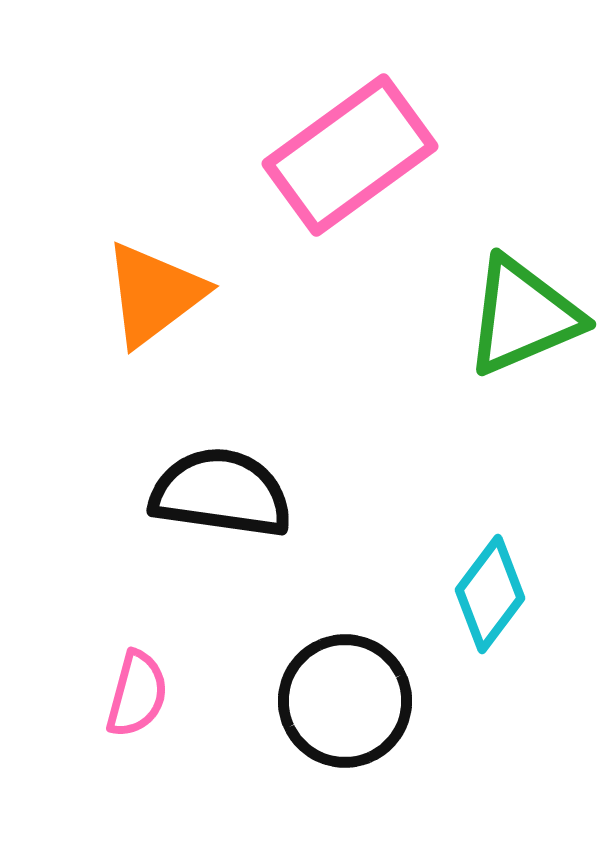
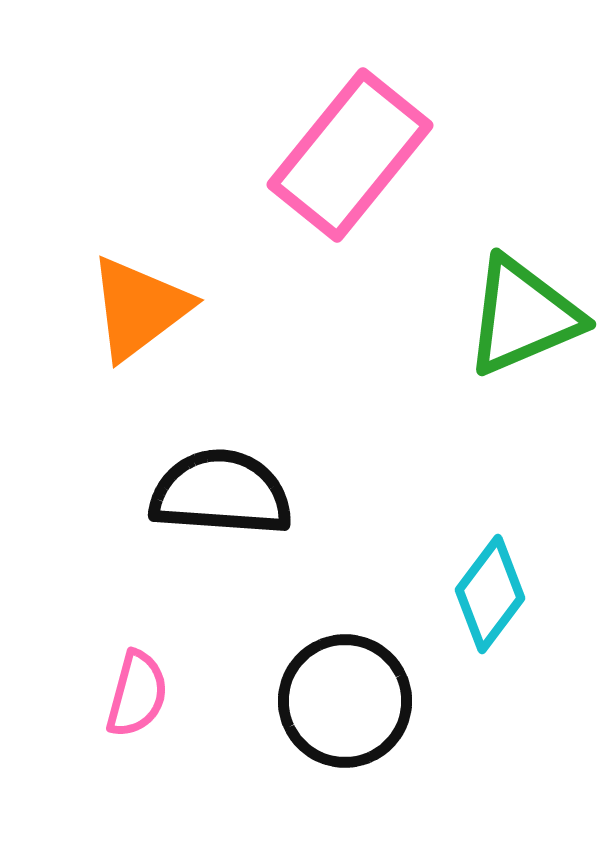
pink rectangle: rotated 15 degrees counterclockwise
orange triangle: moved 15 px left, 14 px down
black semicircle: rotated 4 degrees counterclockwise
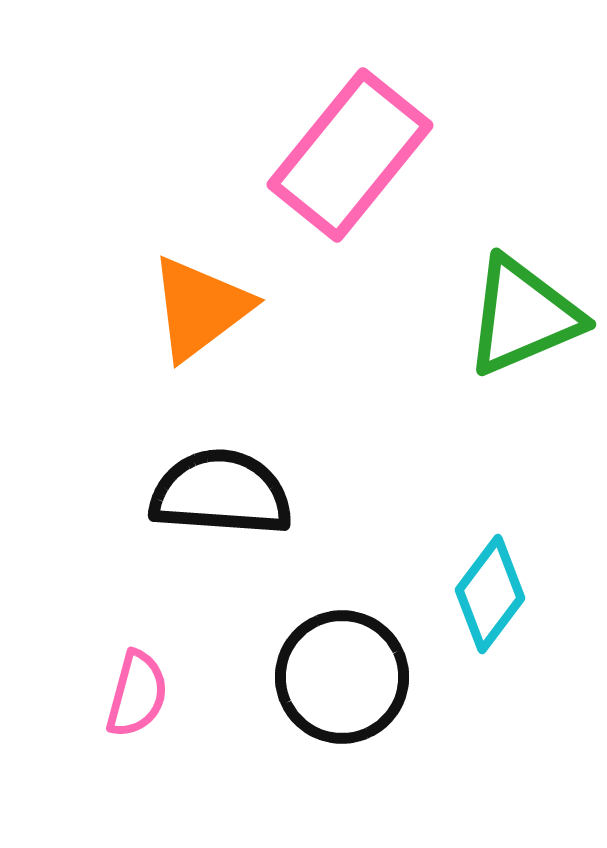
orange triangle: moved 61 px right
black circle: moved 3 px left, 24 px up
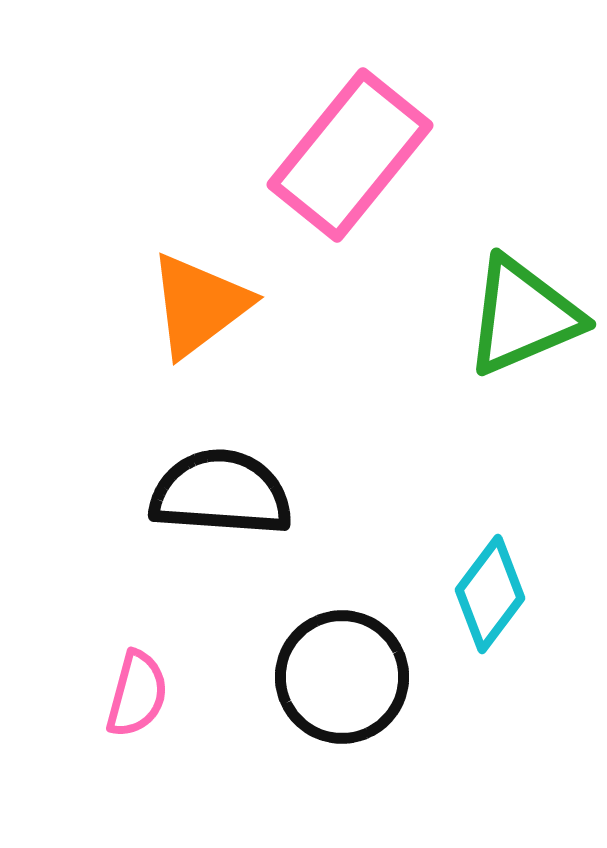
orange triangle: moved 1 px left, 3 px up
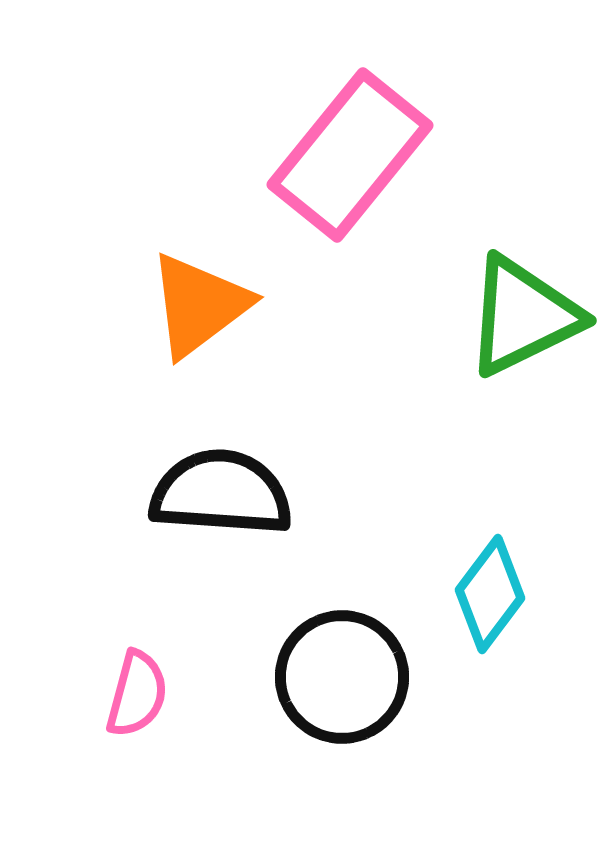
green triangle: rotated 3 degrees counterclockwise
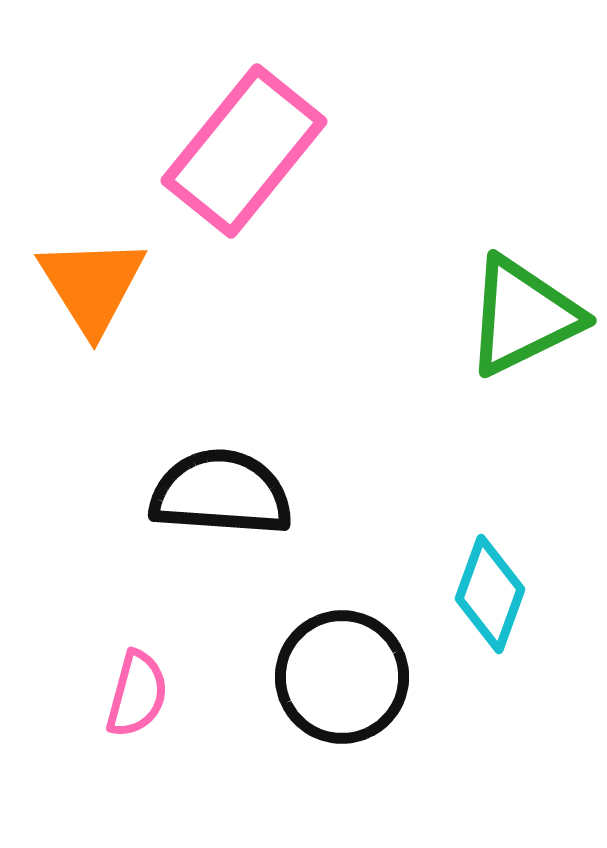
pink rectangle: moved 106 px left, 4 px up
orange triangle: moved 107 px left, 20 px up; rotated 25 degrees counterclockwise
cyan diamond: rotated 17 degrees counterclockwise
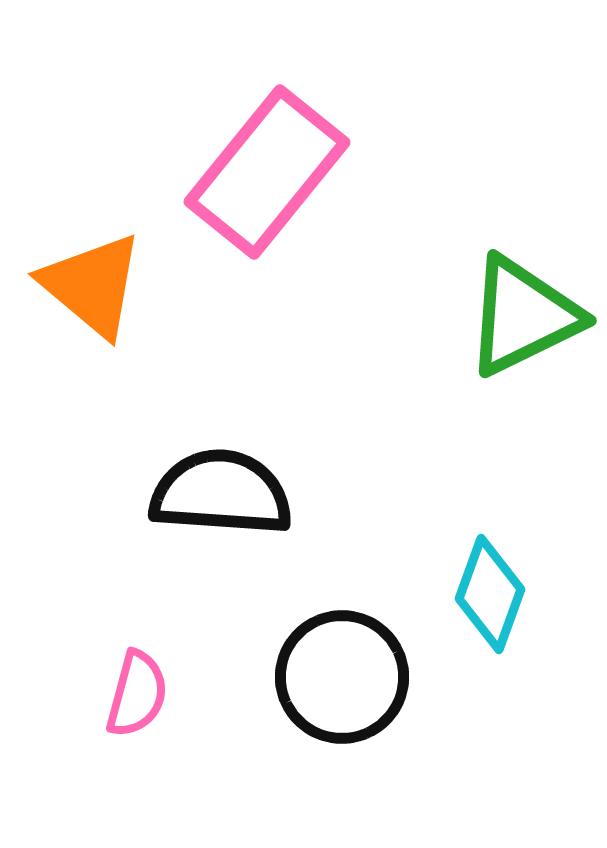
pink rectangle: moved 23 px right, 21 px down
orange triangle: rotated 18 degrees counterclockwise
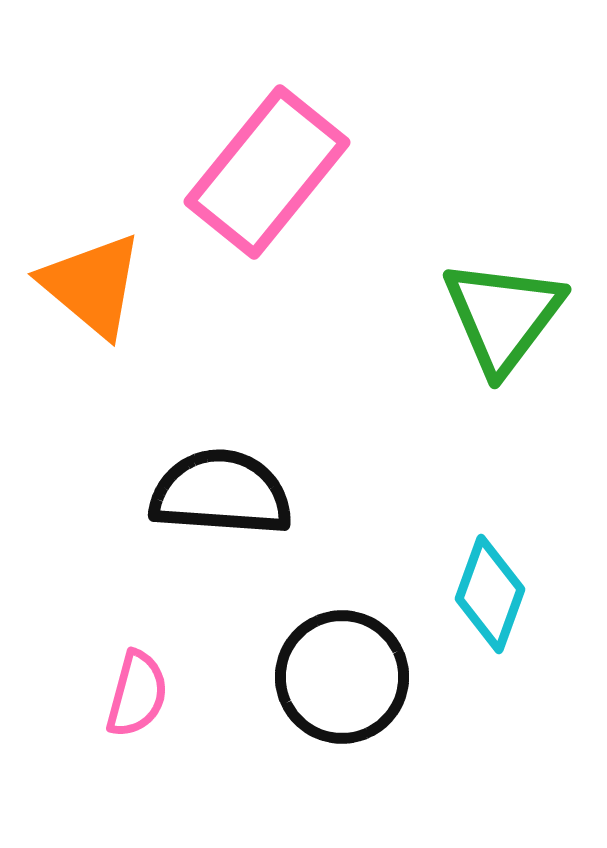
green triangle: moved 20 px left; rotated 27 degrees counterclockwise
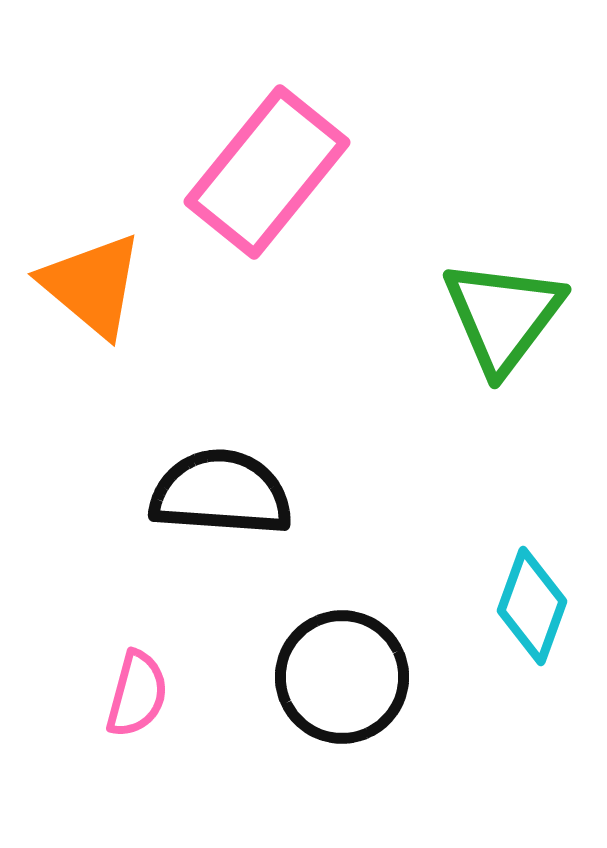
cyan diamond: moved 42 px right, 12 px down
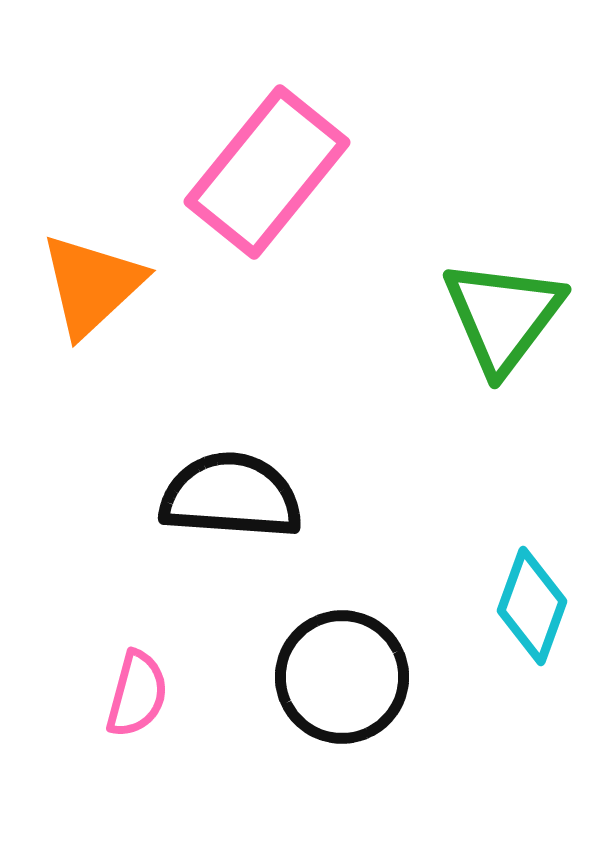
orange triangle: rotated 37 degrees clockwise
black semicircle: moved 10 px right, 3 px down
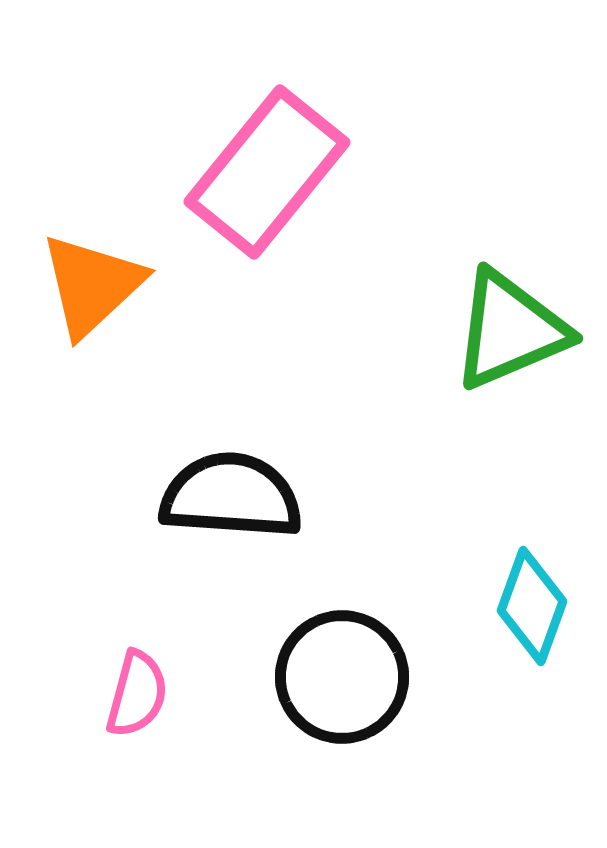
green triangle: moved 7 px right, 14 px down; rotated 30 degrees clockwise
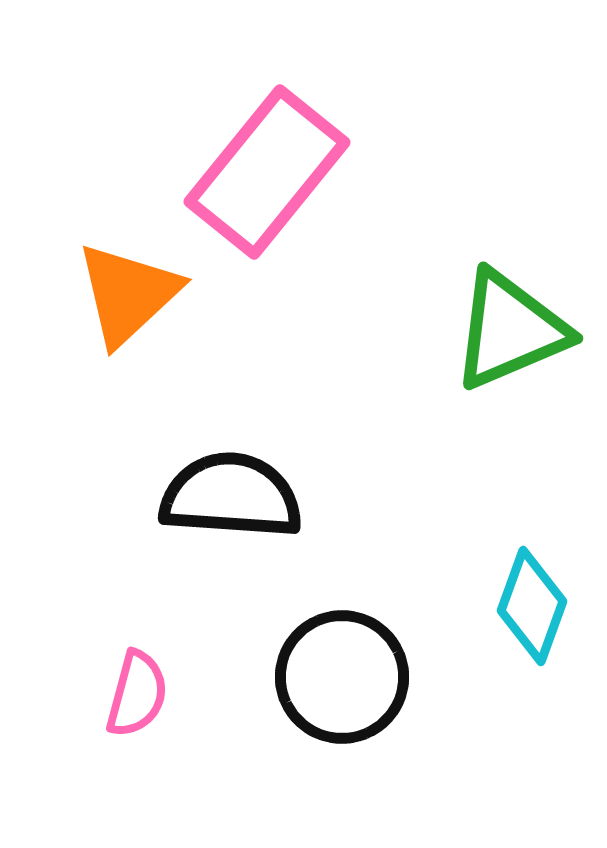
orange triangle: moved 36 px right, 9 px down
